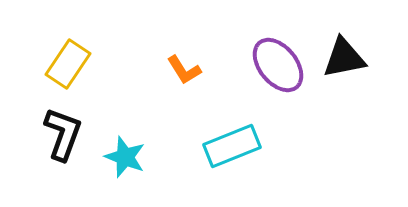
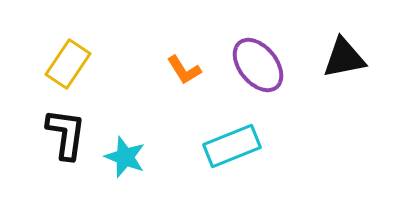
purple ellipse: moved 20 px left
black L-shape: moved 3 px right; rotated 12 degrees counterclockwise
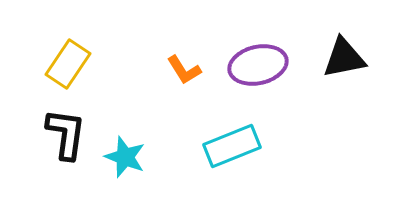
purple ellipse: rotated 64 degrees counterclockwise
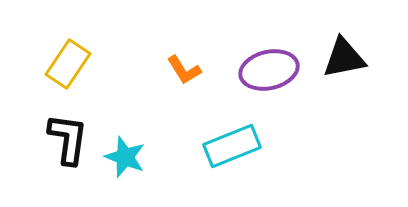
purple ellipse: moved 11 px right, 5 px down
black L-shape: moved 2 px right, 5 px down
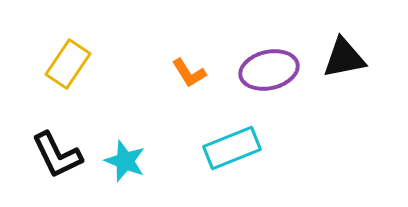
orange L-shape: moved 5 px right, 3 px down
black L-shape: moved 11 px left, 16 px down; rotated 146 degrees clockwise
cyan rectangle: moved 2 px down
cyan star: moved 4 px down
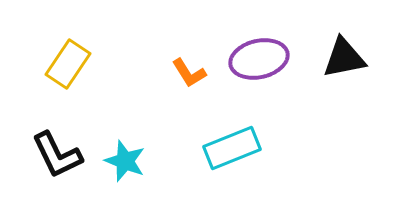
purple ellipse: moved 10 px left, 11 px up
